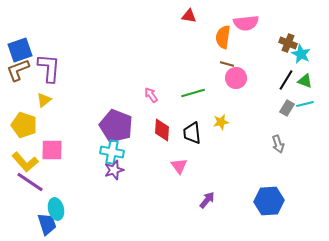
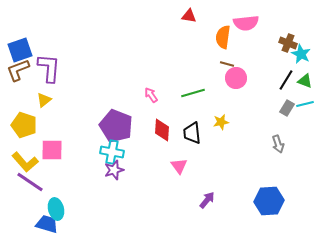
blue trapezoid: rotated 55 degrees counterclockwise
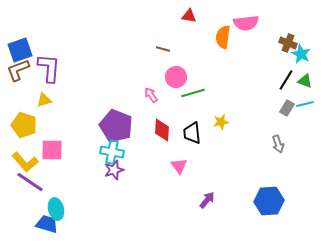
brown line: moved 64 px left, 15 px up
pink circle: moved 60 px left, 1 px up
yellow triangle: rotated 21 degrees clockwise
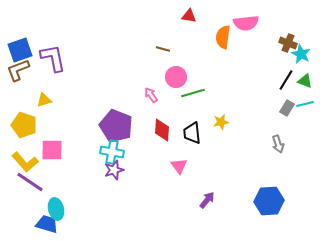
purple L-shape: moved 4 px right, 10 px up; rotated 16 degrees counterclockwise
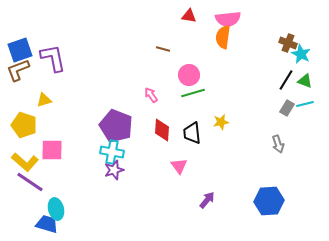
pink semicircle: moved 18 px left, 4 px up
pink circle: moved 13 px right, 2 px up
yellow L-shape: rotated 8 degrees counterclockwise
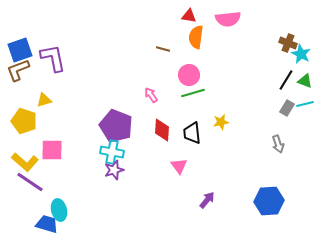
orange semicircle: moved 27 px left
yellow pentagon: moved 4 px up
cyan ellipse: moved 3 px right, 1 px down
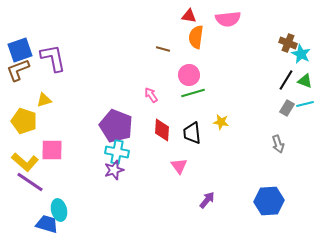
yellow star: rotated 21 degrees clockwise
cyan cross: moved 5 px right
